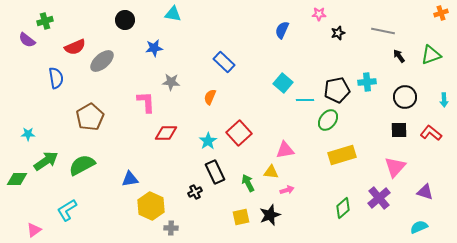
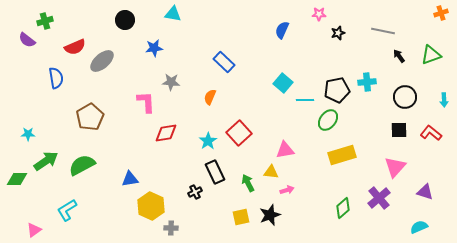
red diamond at (166, 133): rotated 10 degrees counterclockwise
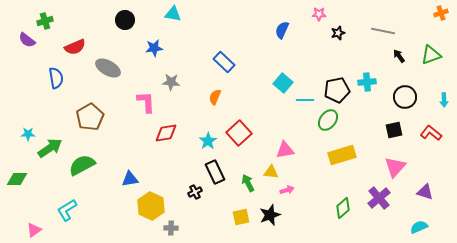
gray ellipse at (102, 61): moved 6 px right, 7 px down; rotated 70 degrees clockwise
orange semicircle at (210, 97): moved 5 px right
black square at (399, 130): moved 5 px left; rotated 12 degrees counterclockwise
green arrow at (46, 161): moved 4 px right, 13 px up
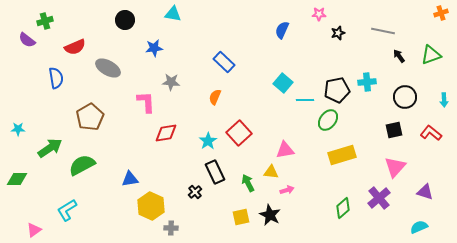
cyan star at (28, 134): moved 10 px left, 5 px up
black cross at (195, 192): rotated 16 degrees counterclockwise
black star at (270, 215): rotated 25 degrees counterclockwise
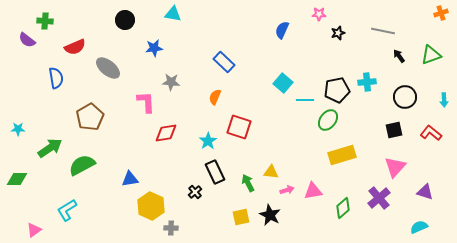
green cross at (45, 21): rotated 21 degrees clockwise
gray ellipse at (108, 68): rotated 10 degrees clockwise
red square at (239, 133): moved 6 px up; rotated 30 degrees counterclockwise
pink triangle at (285, 150): moved 28 px right, 41 px down
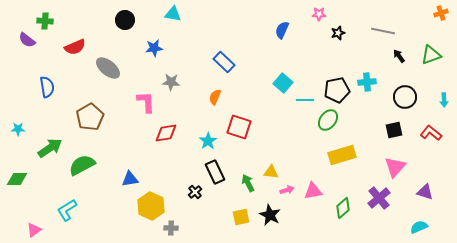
blue semicircle at (56, 78): moved 9 px left, 9 px down
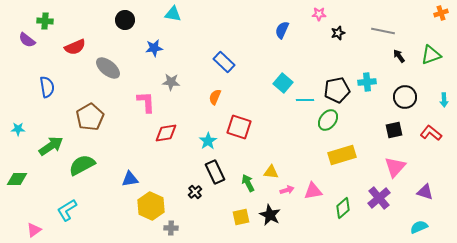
green arrow at (50, 148): moved 1 px right, 2 px up
